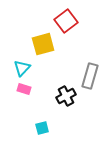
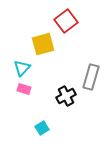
gray rectangle: moved 1 px right, 1 px down
cyan square: rotated 16 degrees counterclockwise
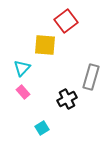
yellow square: moved 2 px right, 1 px down; rotated 20 degrees clockwise
pink rectangle: moved 1 px left, 3 px down; rotated 32 degrees clockwise
black cross: moved 1 px right, 3 px down
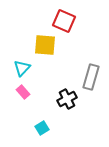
red square: moved 2 px left; rotated 30 degrees counterclockwise
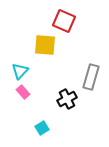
cyan triangle: moved 2 px left, 3 px down
